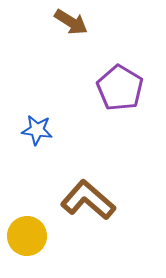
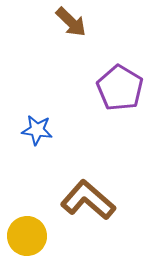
brown arrow: rotated 12 degrees clockwise
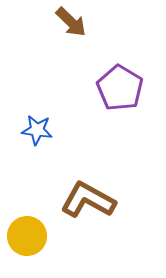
brown L-shape: rotated 12 degrees counterclockwise
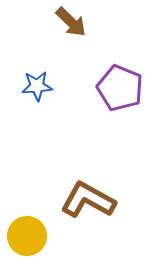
purple pentagon: rotated 9 degrees counterclockwise
blue star: moved 44 px up; rotated 12 degrees counterclockwise
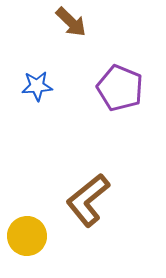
brown L-shape: rotated 68 degrees counterclockwise
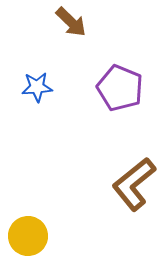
blue star: moved 1 px down
brown L-shape: moved 46 px right, 16 px up
yellow circle: moved 1 px right
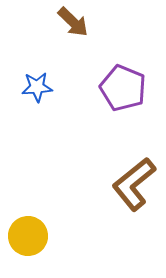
brown arrow: moved 2 px right
purple pentagon: moved 3 px right
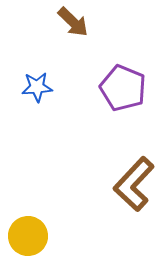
brown L-shape: rotated 8 degrees counterclockwise
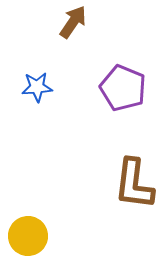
brown arrow: rotated 100 degrees counterclockwise
brown L-shape: rotated 36 degrees counterclockwise
